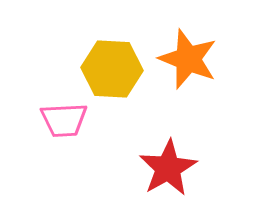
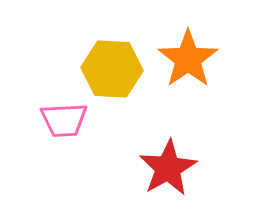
orange star: rotated 16 degrees clockwise
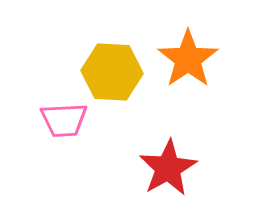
yellow hexagon: moved 3 px down
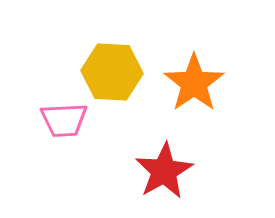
orange star: moved 6 px right, 24 px down
red star: moved 4 px left, 3 px down
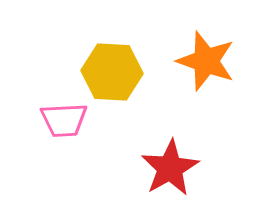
orange star: moved 12 px right, 22 px up; rotated 18 degrees counterclockwise
red star: moved 6 px right, 3 px up
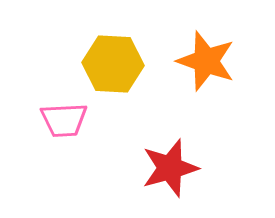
yellow hexagon: moved 1 px right, 8 px up
red star: rotated 14 degrees clockwise
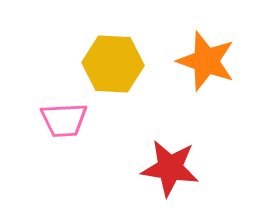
red star: rotated 24 degrees clockwise
